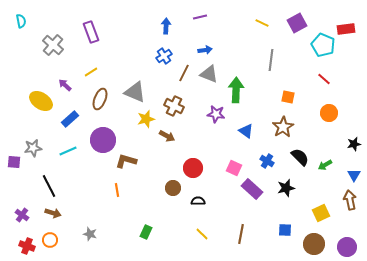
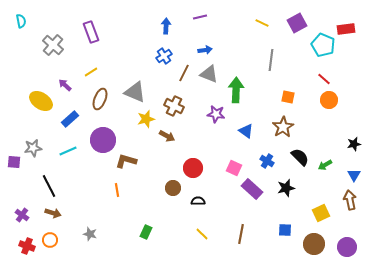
orange circle at (329, 113): moved 13 px up
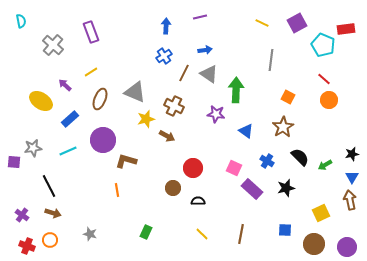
gray triangle at (209, 74): rotated 12 degrees clockwise
orange square at (288, 97): rotated 16 degrees clockwise
black star at (354, 144): moved 2 px left, 10 px down
blue triangle at (354, 175): moved 2 px left, 2 px down
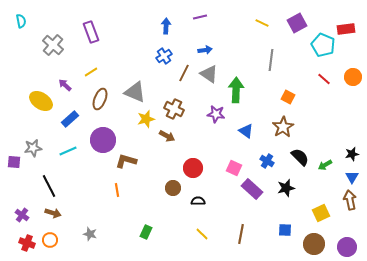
orange circle at (329, 100): moved 24 px right, 23 px up
brown cross at (174, 106): moved 3 px down
red cross at (27, 246): moved 3 px up
